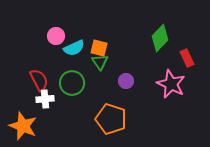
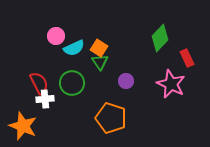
orange square: rotated 18 degrees clockwise
red semicircle: moved 3 px down
orange pentagon: moved 1 px up
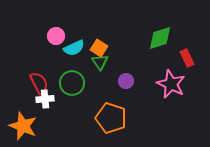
green diamond: rotated 28 degrees clockwise
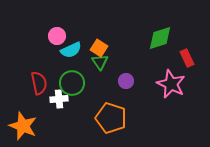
pink circle: moved 1 px right
cyan semicircle: moved 3 px left, 2 px down
red semicircle: rotated 15 degrees clockwise
white cross: moved 14 px right
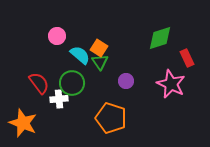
cyan semicircle: moved 9 px right, 5 px down; rotated 115 degrees counterclockwise
red semicircle: rotated 25 degrees counterclockwise
orange star: moved 3 px up
